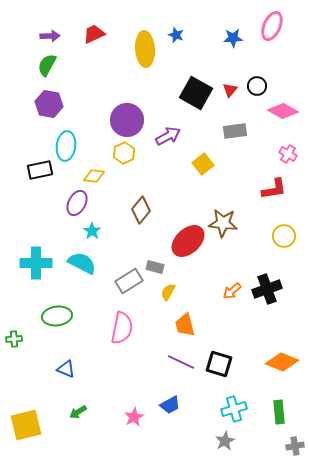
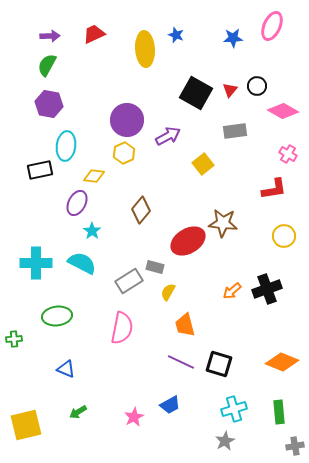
red ellipse at (188, 241): rotated 12 degrees clockwise
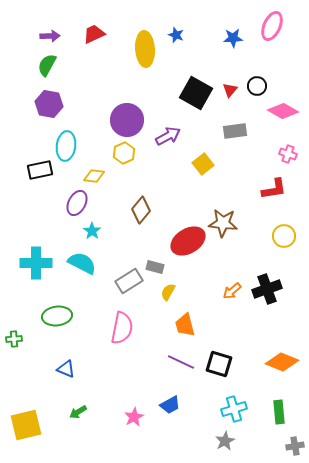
pink cross at (288, 154): rotated 12 degrees counterclockwise
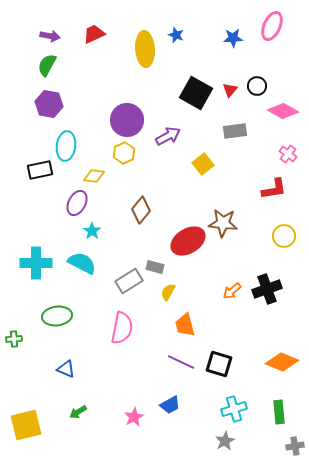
purple arrow at (50, 36): rotated 12 degrees clockwise
pink cross at (288, 154): rotated 18 degrees clockwise
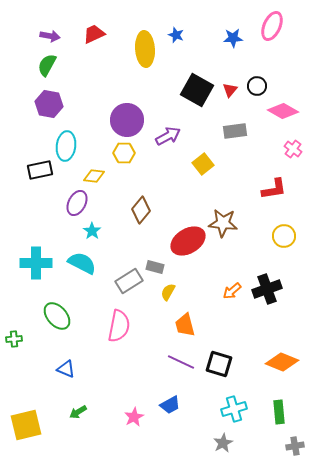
black square at (196, 93): moved 1 px right, 3 px up
yellow hexagon at (124, 153): rotated 25 degrees clockwise
pink cross at (288, 154): moved 5 px right, 5 px up
green ellipse at (57, 316): rotated 56 degrees clockwise
pink semicircle at (122, 328): moved 3 px left, 2 px up
gray star at (225, 441): moved 2 px left, 2 px down
